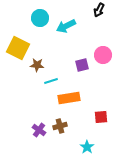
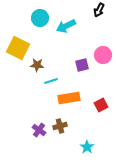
red square: moved 12 px up; rotated 24 degrees counterclockwise
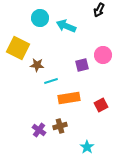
cyan arrow: rotated 48 degrees clockwise
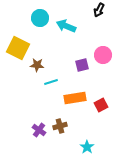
cyan line: moved 1 px down
orange rectangle: moved 6 px right
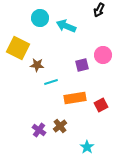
brown cross: rotated 24 degrees counterclockwise
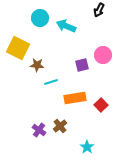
red square: rotated 16 degrees counterclockwise
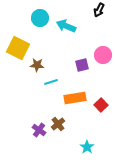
brown cross: moved 2 px left, 2 px up
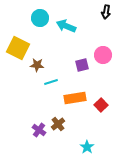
black arrow: moved 7 px right, 2 px down; rotated 16 degrees counterclockwise
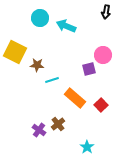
yellow square: moved 3 px left, 4 px down
purple square: moved 7 px right, 4 px down
cyan line: moved 1 px right, 2 px up
orange rectangle: rotated 50 degrees clockwise
